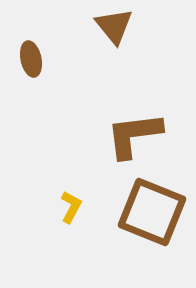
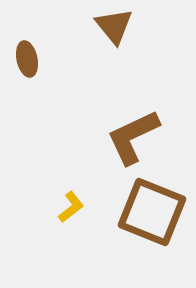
brown ellipse: moved 4 px left
brown L-shape: moved 1 px left, 2 px down; rotated 18 degrees counterclockwise
yellow L-shape: rotated 24 degrees clockwise
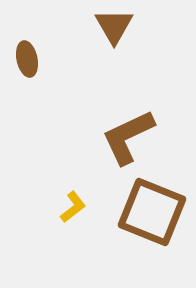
brown triangle: rotated 9 degrees clockwise
brown L-shape: moved 5 px left
yellow L-shape: moved 2 px right
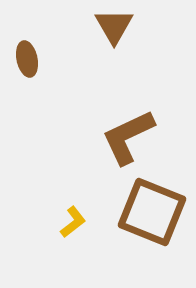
yellow L-shape: moved 15 px down
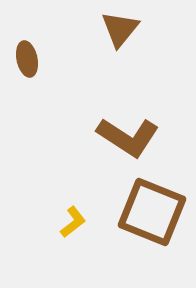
brown triangle: moved 6 px right, 3 px down; rotated 9 degrees clockwise
brown L-shape: rotated 122 degrees counterclockwise
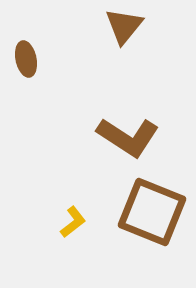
brown triangle: moved 4 px right, 3 px up
brown ellipse: moved 1 px left
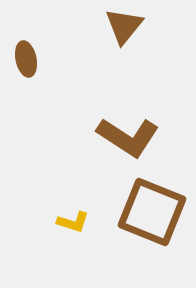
yellow L-shape: rotated 56 degrees clockwise
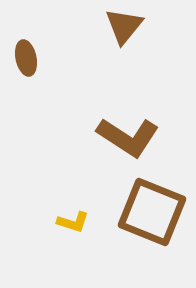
brown ellipse: moved 1 px up
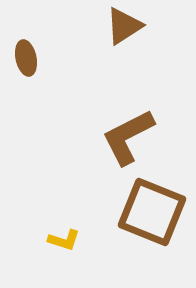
brown triangle: rotated 18 degrees clockwise
brown L-shape: rotated 120 degrees clockwise
yellow L-shape: moved 9 px left, 18 px down
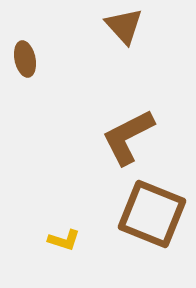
brown triangle: rotated 39 degrees counterclockwise
brown ellipse: moved 1 px left, 1 px down
brown square: moved 2 px down
